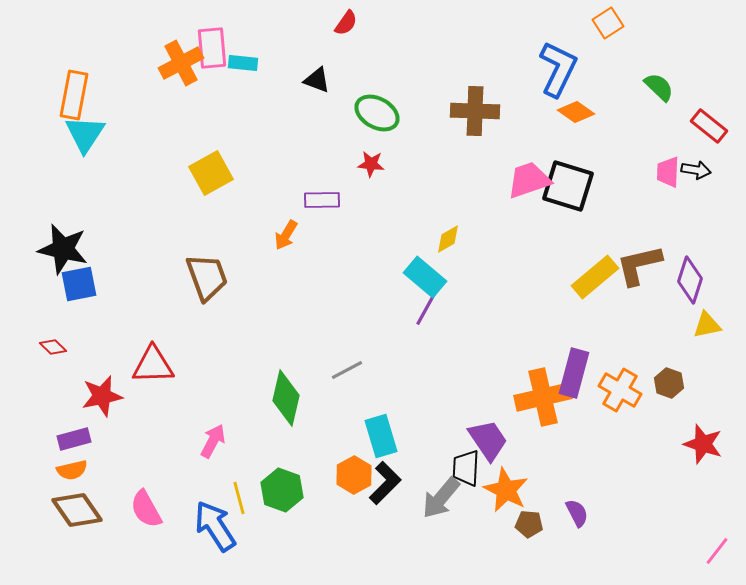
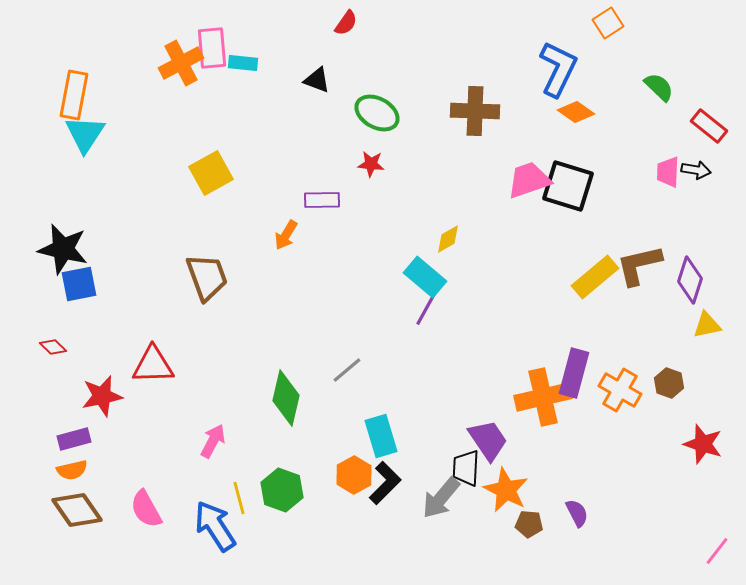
gray line at (347, 370): rotated 12 degrees counterclockwise
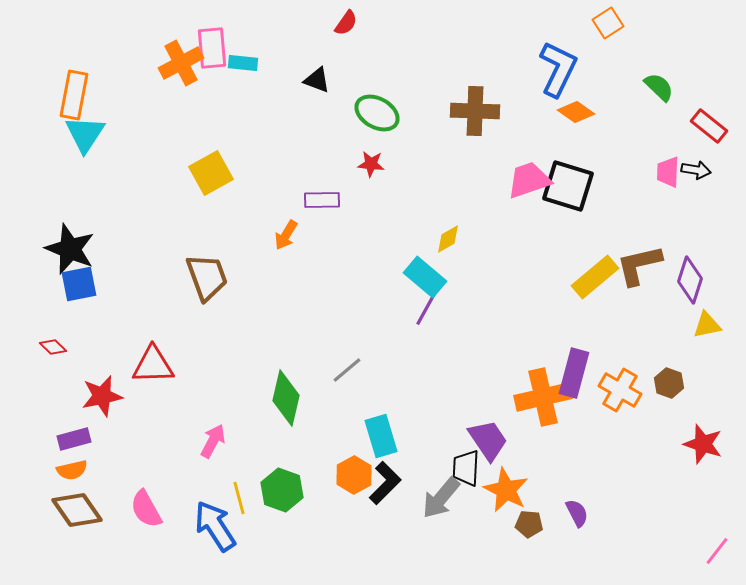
black star at (63, 249): moved 7 px right; rotated 9 degrees clockwise
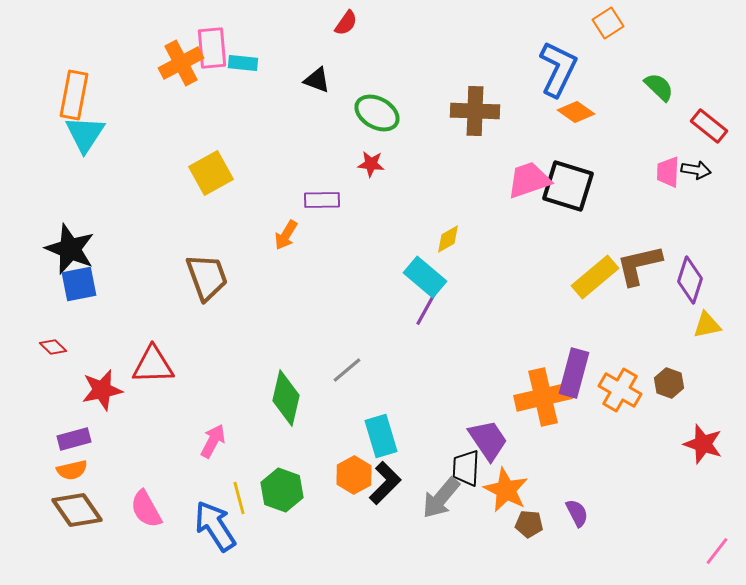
red star at (102, 396): moved 6 px up
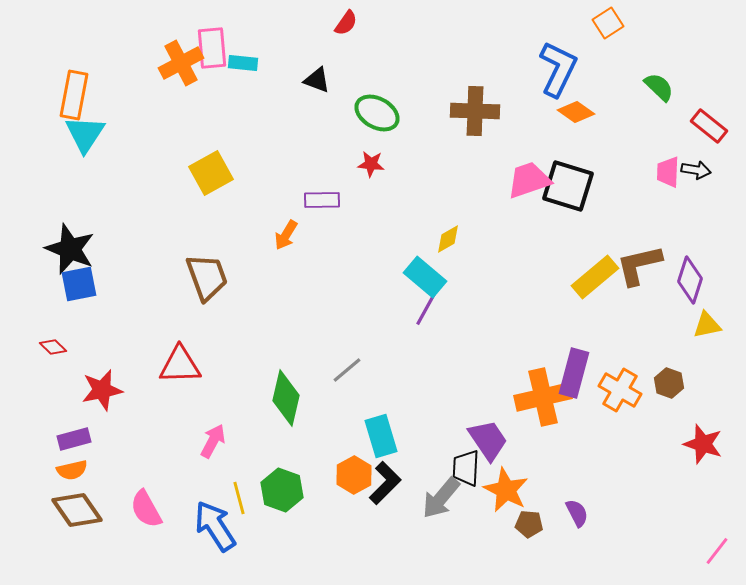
red triangle at (153, 365): moved 27 px right
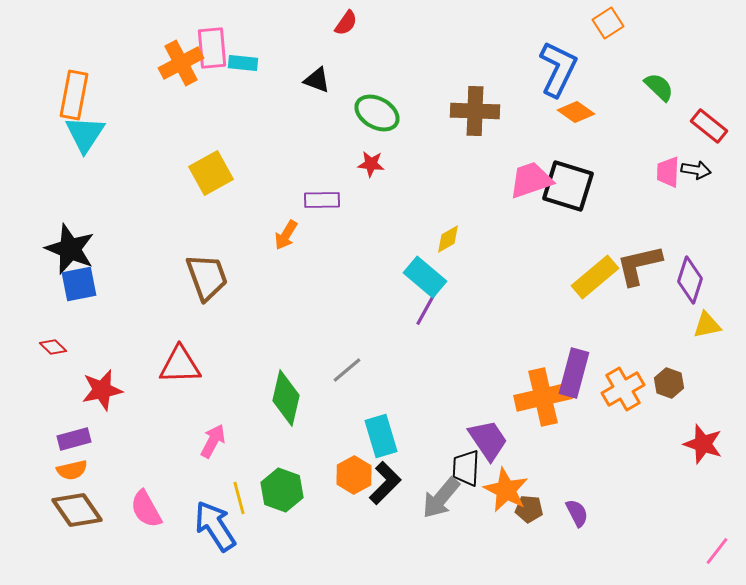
pink trapezoid at (529, 180): moved 2 px right
orange cross at (620, 390): moved 3 px right, 1 px up; rotated 30 degrees clockwise
brown pentagon at (529, 524): moved 15 px up
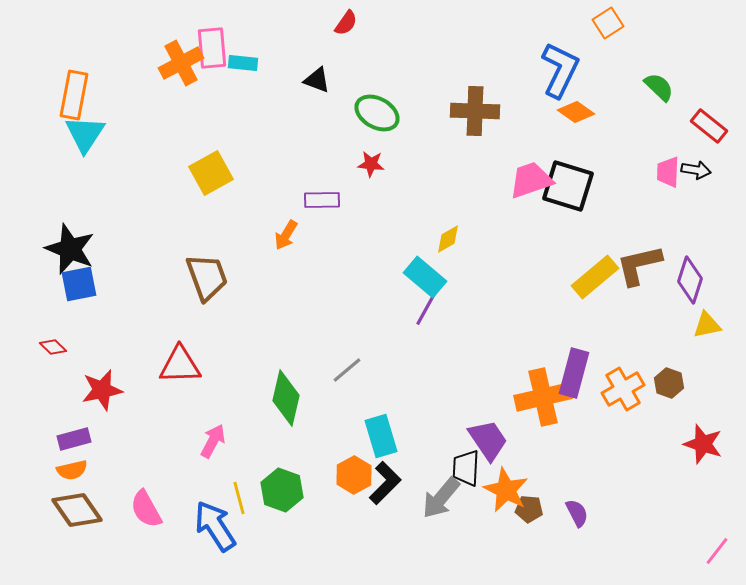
blue L-shape at (558, 69): moved 2 px right, 1 px down
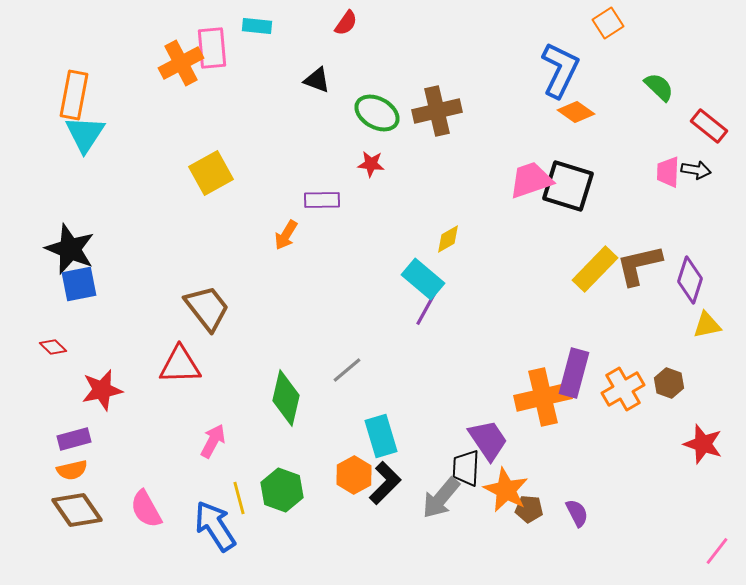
cyan rectangle at (243, 63): moved 14 px right, 37 px up
brown cross at (475, 111): moved 38 px left; rotated 15 degrees counterclockwise
brown trapezoid at (207, 277): moved 31 px down; rotated 18 degrees counterclockwise
cyan rectangle at (425, 277): moved 2 px left, 2 px down
yellow rectangle at (595, 277): moved 8 px up; rotated 6 degrees counterclockwise
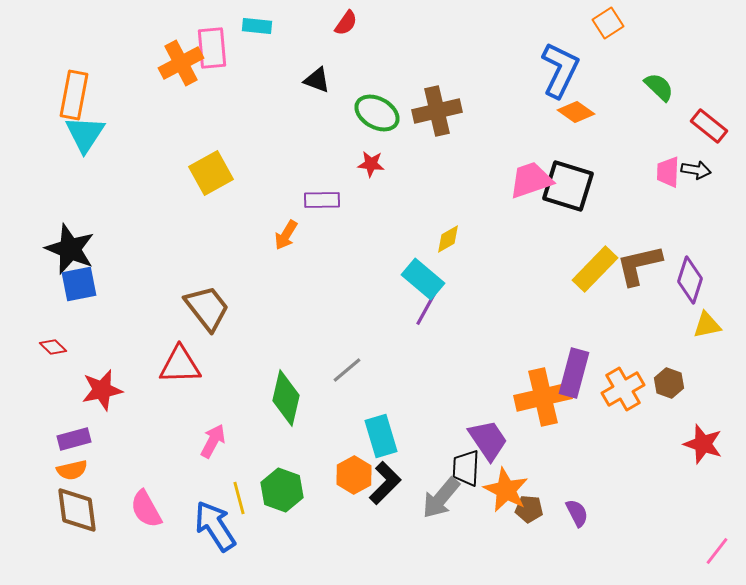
brown diamond at (77, 510): rotated 27 degrees clockwise
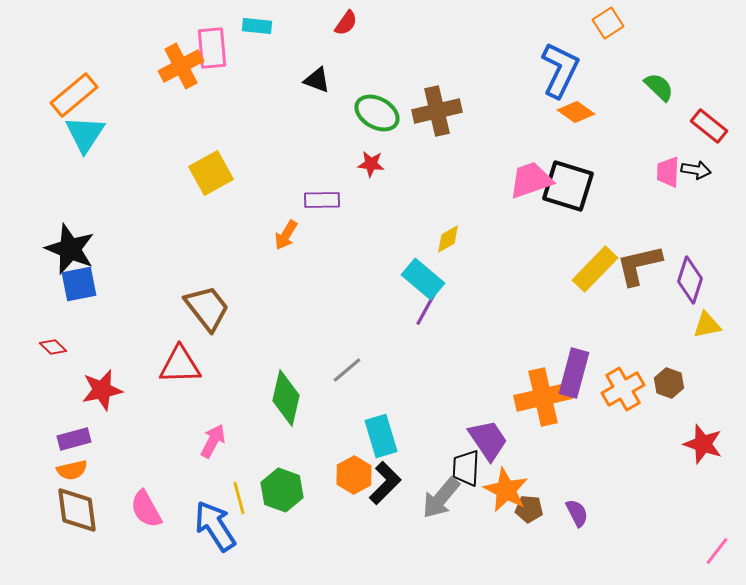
orange cross at (181, 63): moved 3 px down
orange rectangle at (74, 95): rotated 39 degrees clockwise
